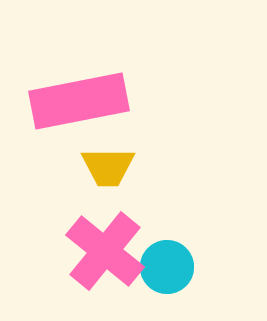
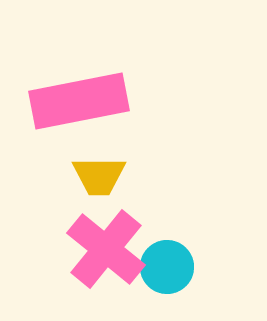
yellow trapezoid: moved 9 px left, 9 px down
pink cross: moved 1 px right, 2 px up
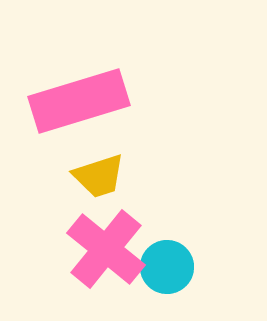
pink rectangle: rotated 6 degrees counterclockwise
yellow trapezoid: rotated 18 degrees counterclockwise
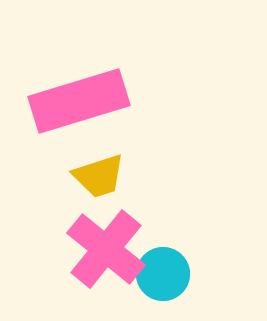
cyan circle: moved 4 px left, 7 px down
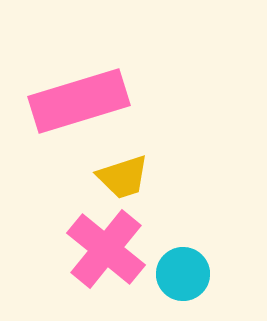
yellow trapezoid: moved 24 px right, 1 px down
cyan circle: moved 20 px right
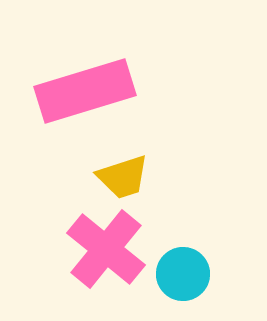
pink rectangle: moved 6 px right, 10 px up
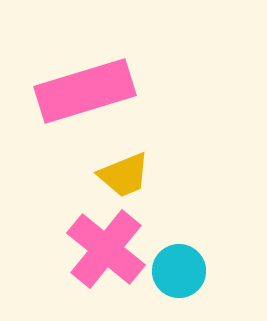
yellow trapezoid: moved 1 px right, 2 px up; rotated 4 degrees counterclockwise
cyan circle: moved 4 px left, 3 px up
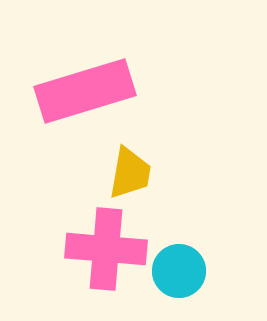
yellow trapezoid: moved 6 px right, 2 px up; rotated 58 degrees counterclockwise
pink cross: rotated 34 degrees counterclockwise
